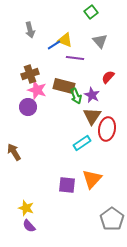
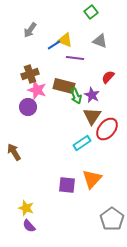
gray arrow: rotated 49 degrees clockwise
gray triangle: rotated 28 degrees counterclockwise
red ellipse: rotated 30 degrees clockwise
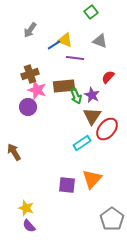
brown rectangle: rotated 20 degrees counterclockwise
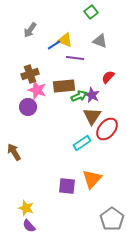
green arrow: moved 3 px right; rotated 91 degrees counterclockwise
purple square: moved 1 px down
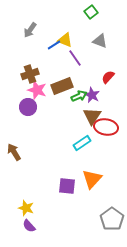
purple line: rotated 48 degrees clockwise
brown rectangle: moved 2 px left; rotated 15 degrees counterclockwise
red ellipse: moved 1 px left, 2 px up; rotated 60 degrees clockwise
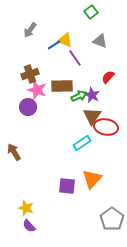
brown rectangle: rotated 20 degrees clockwise
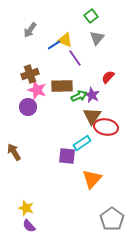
green square: moved 4 px down
gray triangle: moved 3 px left, 3 px up; rotated 49 degrees clockwise
purple square: moved 30 px up
